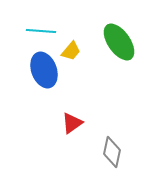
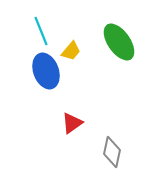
cyan line: rotated 64 degrees clockwise
blue ellipse: moved 2 px right, 1 px down
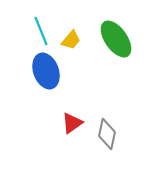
green ellipse: moved 3 px left, 3 px up
yellow trapezoid: moved 11 px up
gray diamond: moved 5 px left, 18 px up
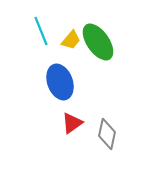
green ellipse: moved 18 px left, 3 px down
blue ellipse: moved 14 px right, 11 px down
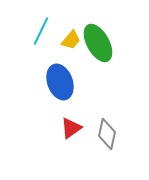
cyan line: rotated 48 degrees clockwise
green ellipse: moved 1 px down; rotated 6 degrees clockwise
red triangle: moved 1 px left, 5 px down
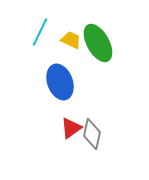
cyan line: moved 1 px left, 1 px down
yellow trapezoid: rotated 105 degrees counterclockwise
gray diamond: moved 15 px left
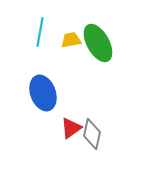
cyan line: rotated 16 degrees counterclockwise
yellow trapezoid: rotated 35 degrees counterclockwise
blue ellipse: moved 17 px left, 11 px down
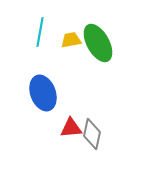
red triangle: rotated 30 degrees clockwise
